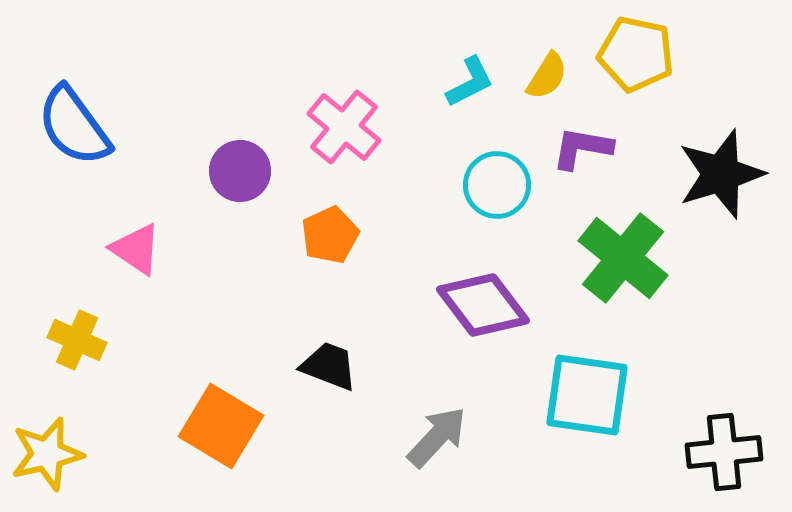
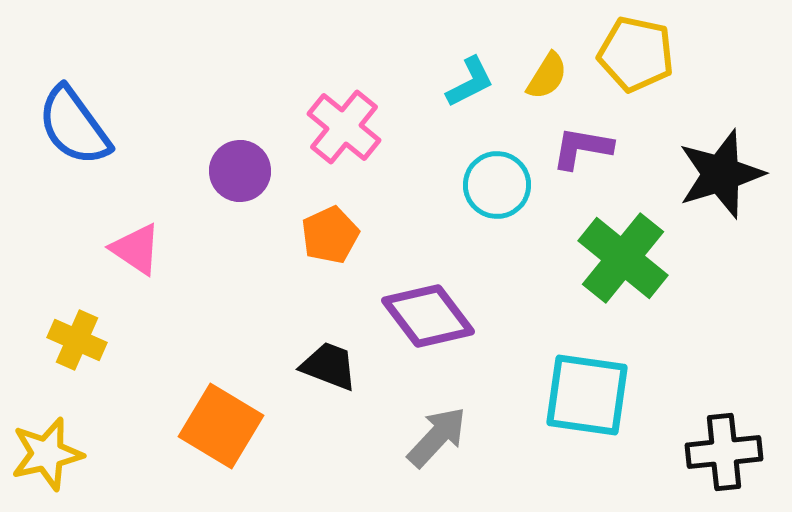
purple diamond: moved 55 px left, 11 px down
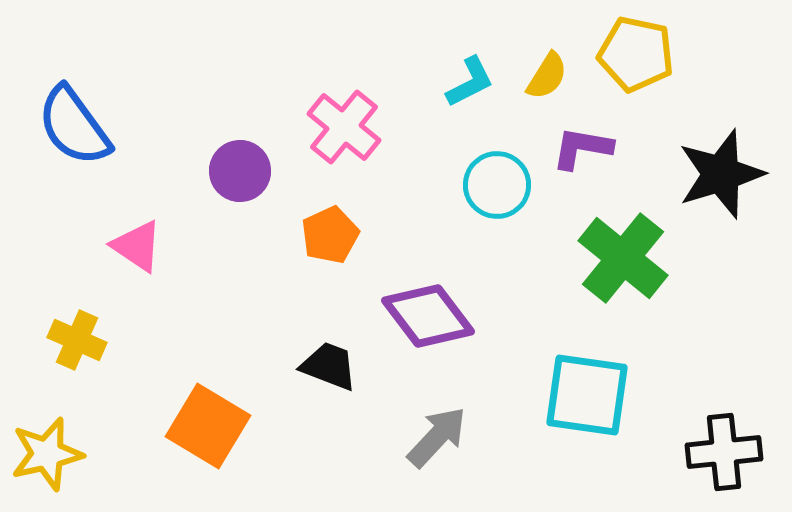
pink triangle: moved 1 px right, 3 px up
orange square: moved 13 px left
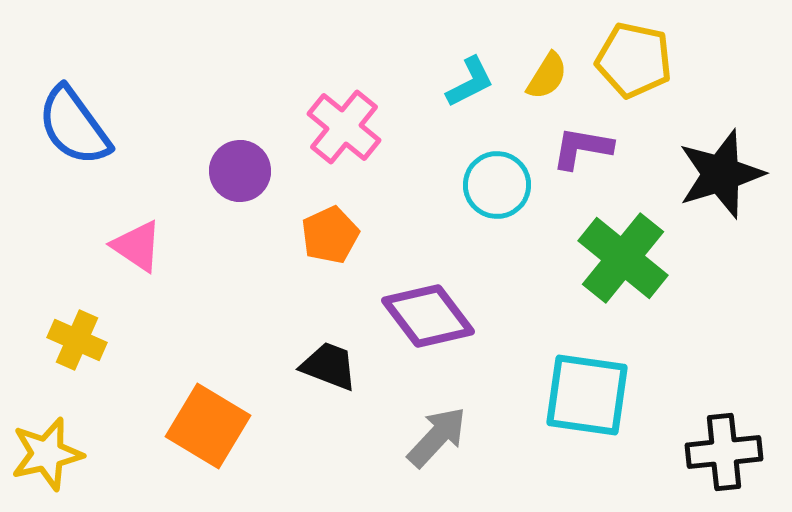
yellow pentagon: moved 2 px left, 6 px down
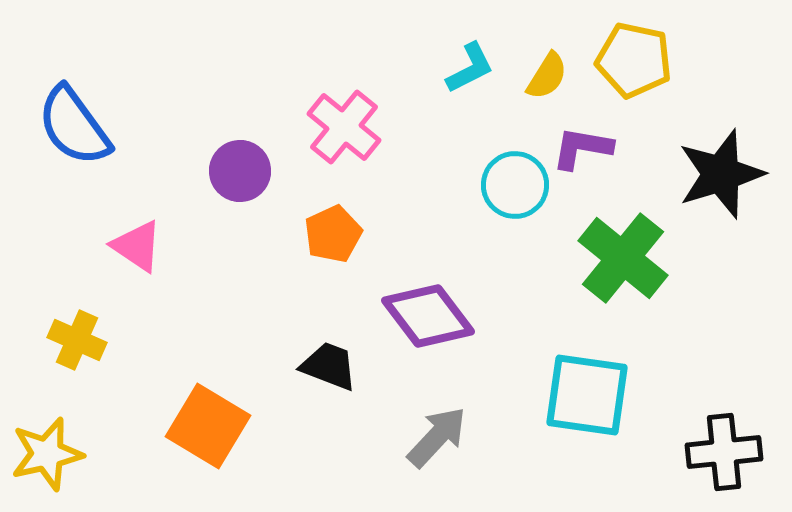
cyan L-shape: moved 14 px up
cyan circle: moved 18 px right
orange pentagon: moved 3 px right, 1 px up
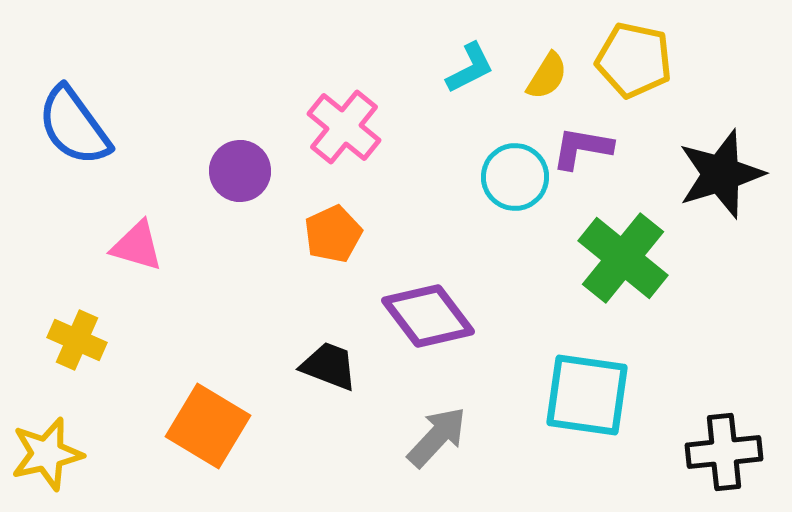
cyan circle: moved 8 px up
pink triangle: rotated 18 degrees counterclockwise
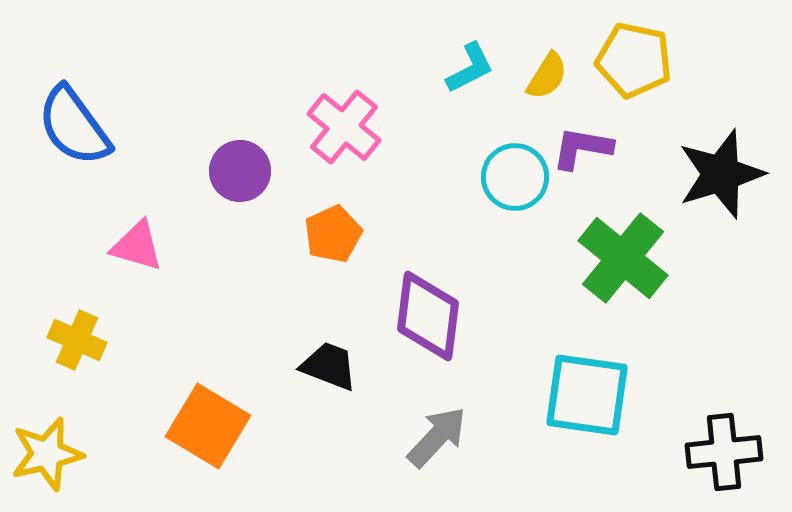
purple diamond: rotated 44 degrees clockwise
